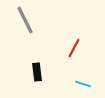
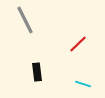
red line: moved 4 px right, 4 px up; rotated 18 degrees clockwise
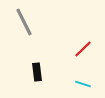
gray line: moved 1 px left, 2 px down
red line: moved 5 px right, 5 px down
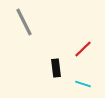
black rectangle: moved 19 px right, 4 px up
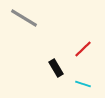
gray line: moved 4 px up; rotated 32 degrees counterclockwise
black rectangle: rotated 24 degrees counterclockwise
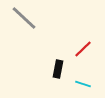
gray line: rotated 12 degrees clockwise
black rectangle: moved 2 px right, 1 px down; rotated 42 degrees clockwise
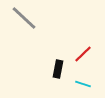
red line: moved 5 px down
